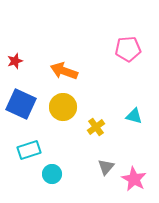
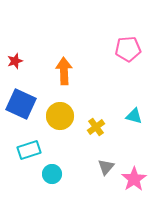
orange arrow: rotated 68 degrees clockwise
yellow circle: moved 3 px left, 9 px down
pink star: rotated 10 degrees clockwise
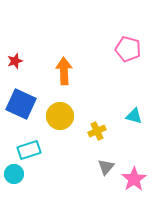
pink pentagon: rotated 20 degrees clockwise
yellow cross: moved 1 px right, 4 px down; rotated 12 degrees clockwise
cyan circle: moved 38 px left
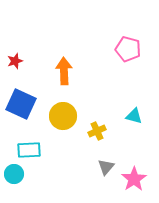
yellow circle: moved 3 px right
cyan rectangle: rotated 15 degrees clockwise
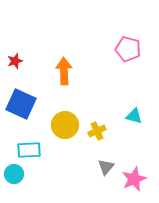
yellow circle: moved 2 px right, 9 px down
pink star: rotated 10 degrees clockwise
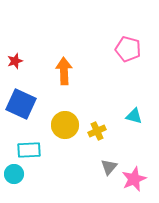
gray triangle: moved 3 px right
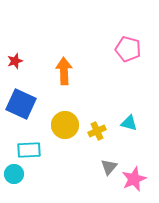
cyan triangle: moved 5 px left, 7 px down
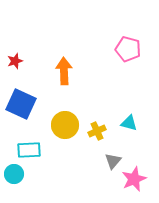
gray triangle: moved 4 px right, 6 px up
